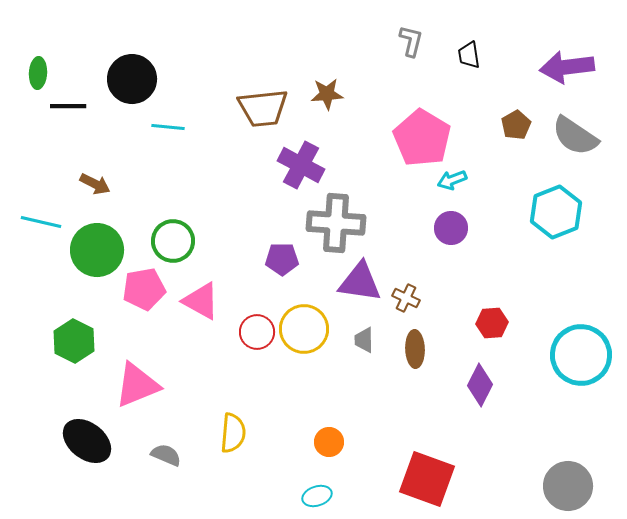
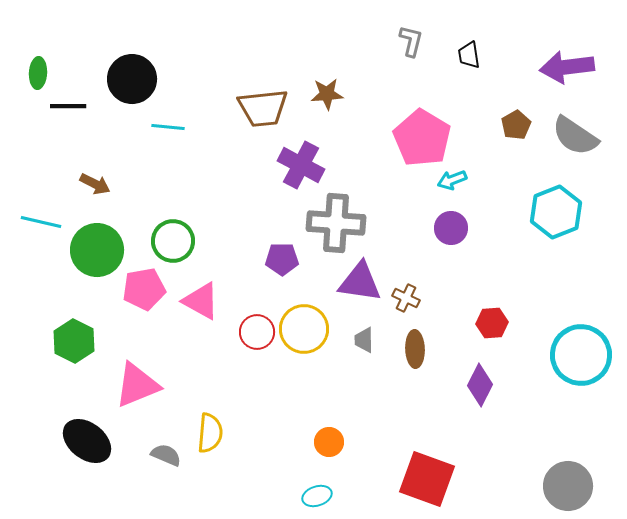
yellow semicircle at (233, 433): moved 23 px left
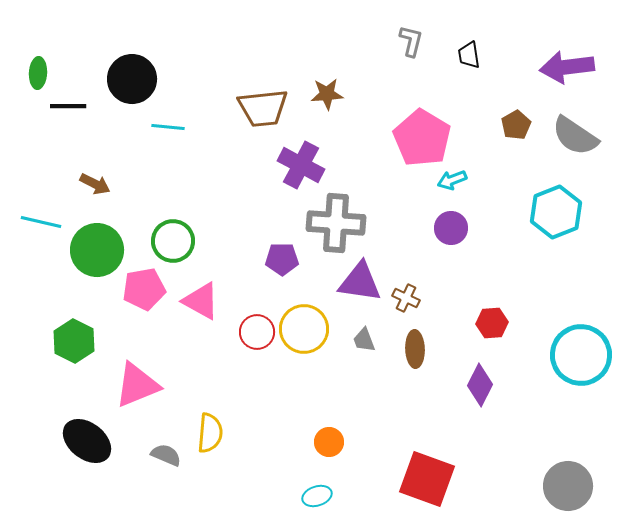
gray trapezoid at (364, 340): rotated 20 degrees counterclockwise
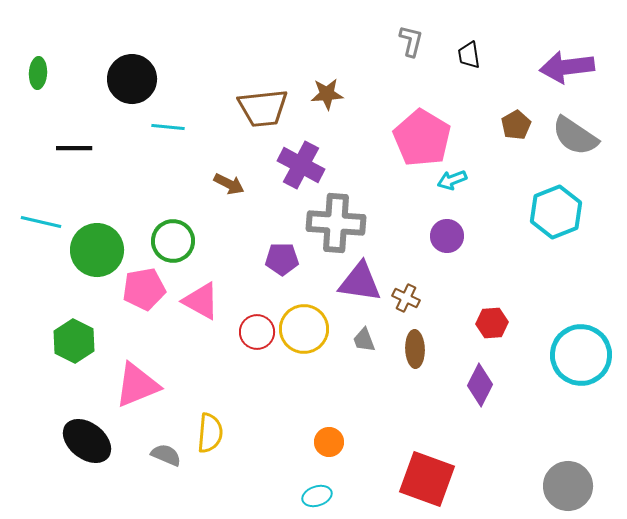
black line at (68, 106): moved 6 px right, 42 px down
brown arrow at (95, 184): moved 134 px right
purple circle at (451, 228): moved 4 px left, 8 px down
